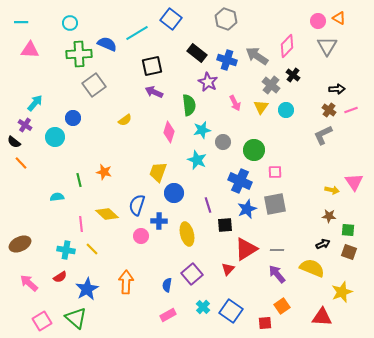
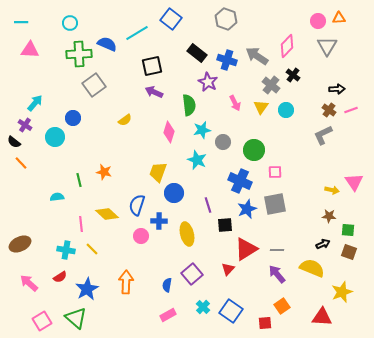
orange triangle at (339, 18): rotated 32 degrees counterclockwise
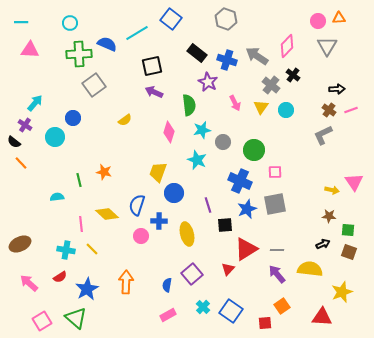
yellow semicircle at (312, 268): moved 2 px left, 1 px down; rotated 15 degrees counterclockwise
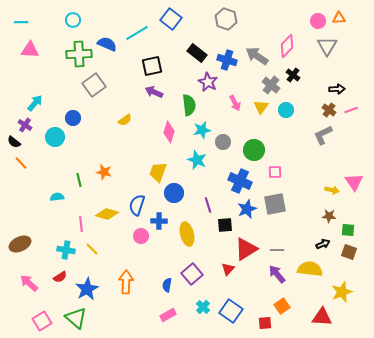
cyan circle at (70, 23): moved 3 px right, 3 px up
yellow diamond at (107, 214): rotated 25 degrees counterclockwise
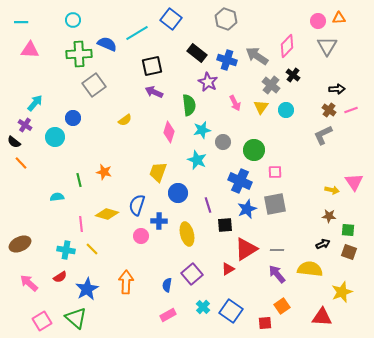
blue circle at (174, 193): moved 4 px right
red triangle at (228, 269): rotated 16 degrees clockwise
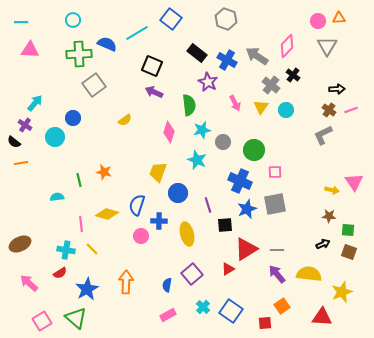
blue cross at (227, 60): rotated 12 degrees clockwise
black square at (152, 66): rotated 35 degrees clockwise
orange line at (21, 163): rotated 56 degrees counterclockwise
yellow semicircle at (310, 269): moved 1 px left, 5 px down
red semicircle at (60, 277): moved 4 px up
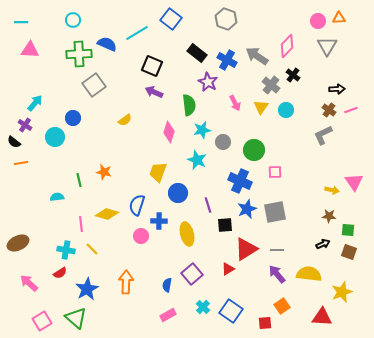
gray square at (275, 204): moved 8 px down
brown ellipse at (20, 244): moved 2 px left, 1 px up
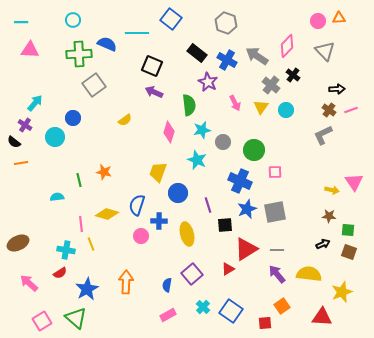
gray hexagon at (226, 19): moved 4 px down
cyan line at (137, 33): rotated 30 degrees clockwise
gray triangle at (327, 46): moved 2 px left, 5 px down; rotated 15 degrees counterclockwise
yellow line at (92, 249): moved 1 px left, 5 px up; rotated 24 degrees clockwise
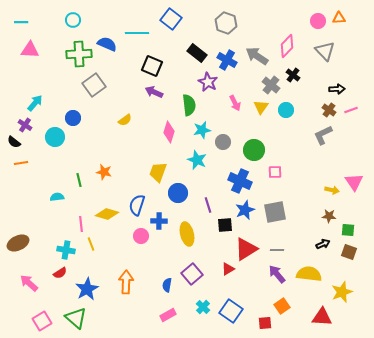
blue star at (247, 209): moved 2 px left, 1 px down
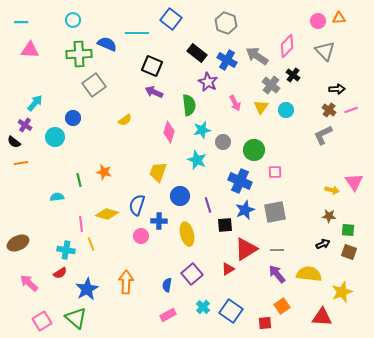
blue circle at (178, 193): moved 2 px right, 3 px down
